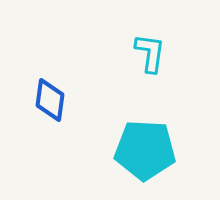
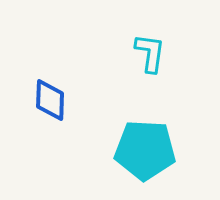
blue diamond: rotated 6 degrees counterclockwise
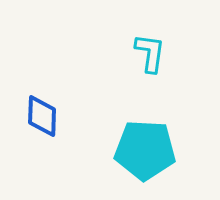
blue diamond: moved 8 px left, 16 px down
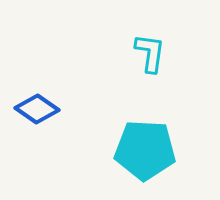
blue diamond: moved 5 px left, 7 px up; rotated 57 degrees counterclockwise
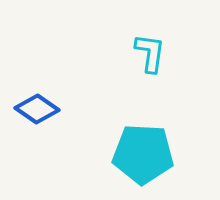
cyan pentagon: moved 2 px left, 4 px down
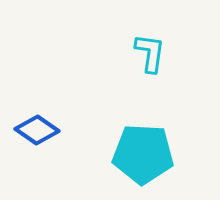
blue diamond: moved 21 px down
